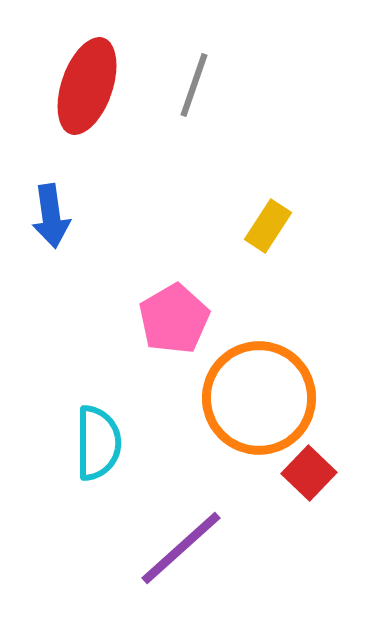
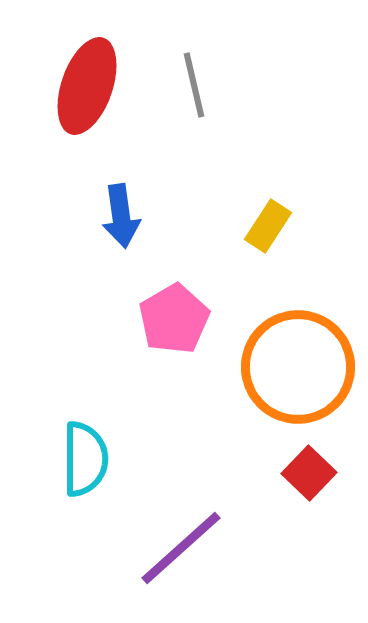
gray line: rotated 32 degrees counterclockwise
blue arrow: moved 70 px right
orange circle: moved 39 px right, 31 px up
cyan semicircle: moved 13 px left, 16 px down
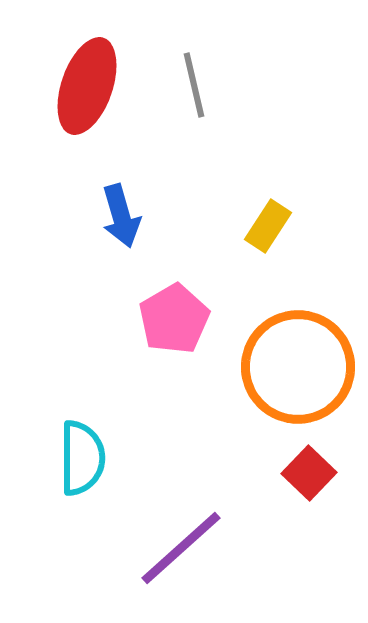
blue arrow: rotated 8 degrees counterclockwise
cyan semicircle: moved 3 px left, 1 px up
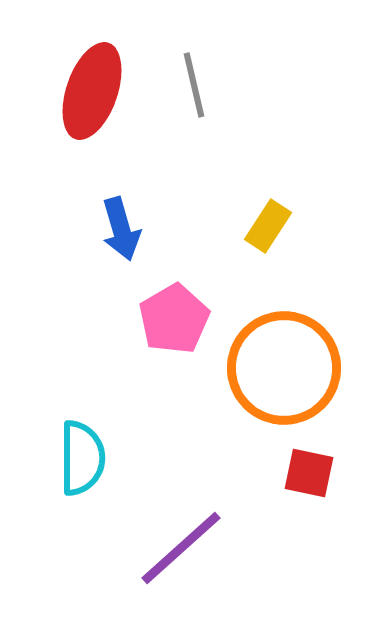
red ellipse: moved 5 px right, 5 px down
blue arrow: moved 13 px down
orange circle: moved 14 px left, 1 px down
red square: rotated 32 degrees counterclockwise
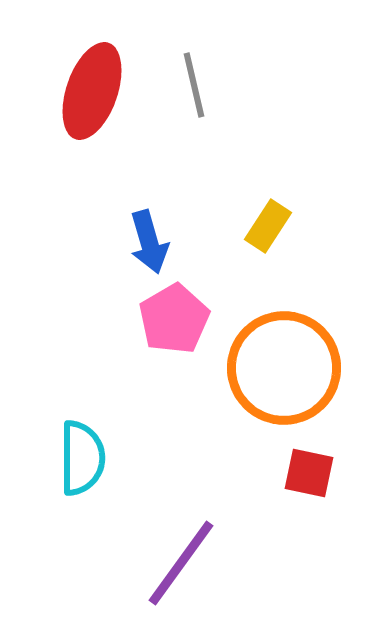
blue arrow: moved 28 px right, 13 px down
purple line: moved 15 px down; rotated 12 degrees counterclockwise
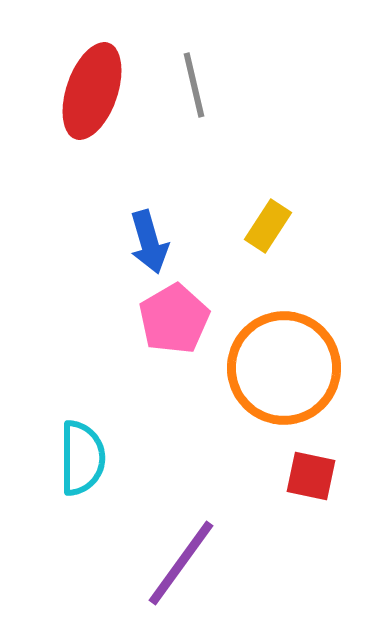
red square: moved 2 px right, 3 px down
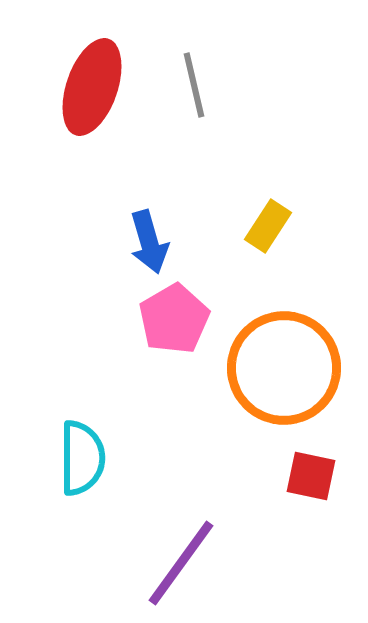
red ellipse: moved 4 px up
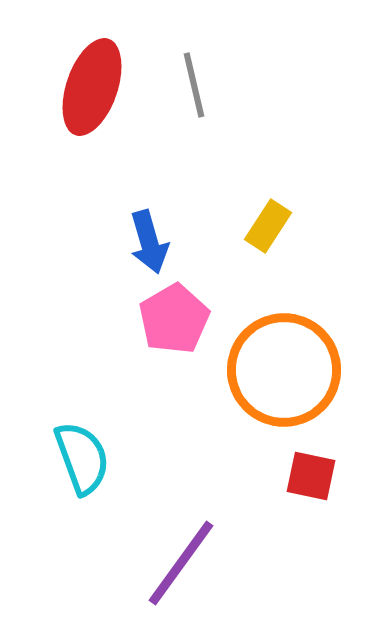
orange circle: moved 2 px down
cyan semicircle: rotated 20 degrees counterclockwise
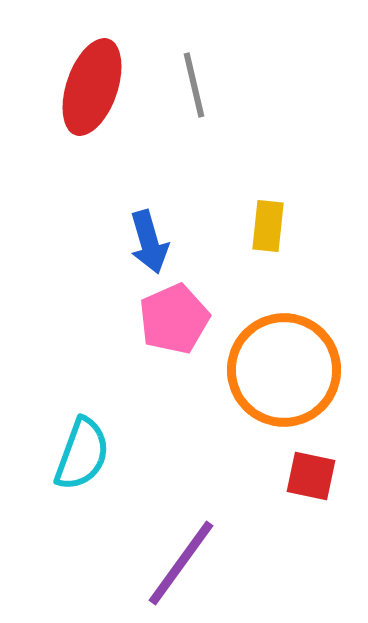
yellow rectangle: rotated 27 degrees counterclockwise
pink pentagon: rotated 6 degrees clockwise
cyan semicircle: moved 4 px up; rotated 40 degrees clockwise
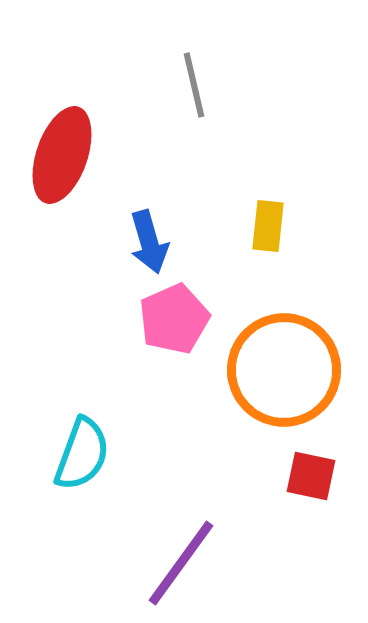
red ellipse: moved 30 px left, 68 px down
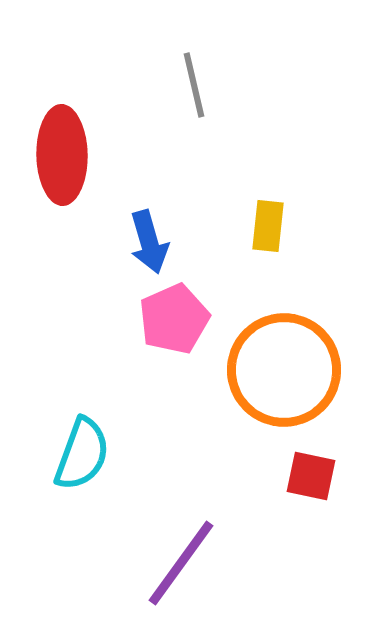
red ellipse: rotated 20 degrees counterclockwise
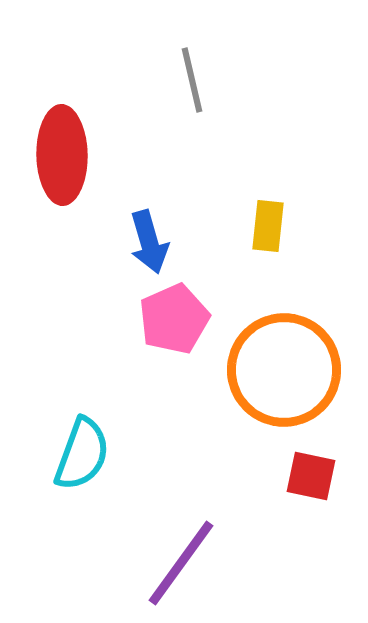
gray line: moved 2 px left, 5 px up
